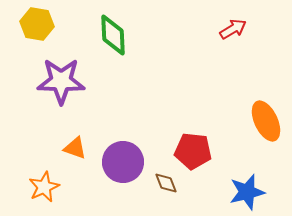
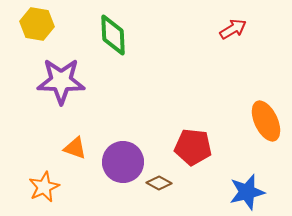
red pentagon: moved 4 px up
brown diamond: moved 7 px left; rotated 40 degrees counterclockwise
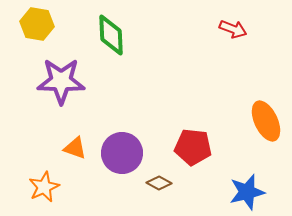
red arrow: rotated 52 degrees clockwise
green diamond: moved 2 px left
purple circle: moved 1 px left, 9 px up
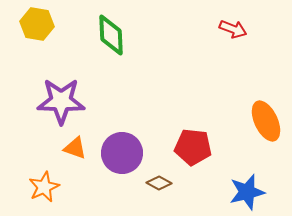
purple star: moved 20 px down
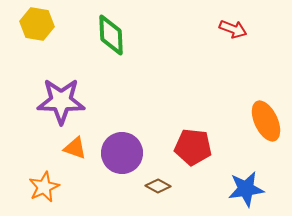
brown diamond: moved 1 px left, 3 px down
blue star: moved 1 px left, 3 px up; rotated 6 degrees clockwise
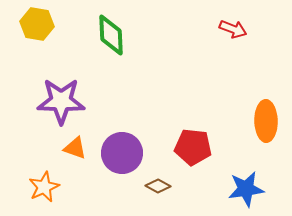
orange ellipse: rotated 24 degrees clockwise
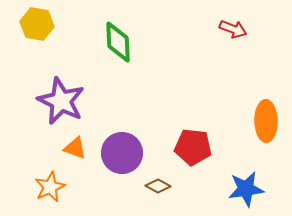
green diamond: moved 7 px right, 7 px down
purple star: rotated 24 degrees clockwise
orange star: moved 6 px right
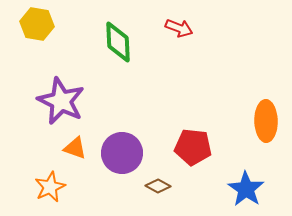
red arrow: moved 54 px left, 1 px up
blue star: rotated 30 degrees counterclockwise
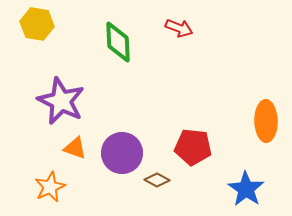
brown diamond: moved 1 px left, 6 px up
